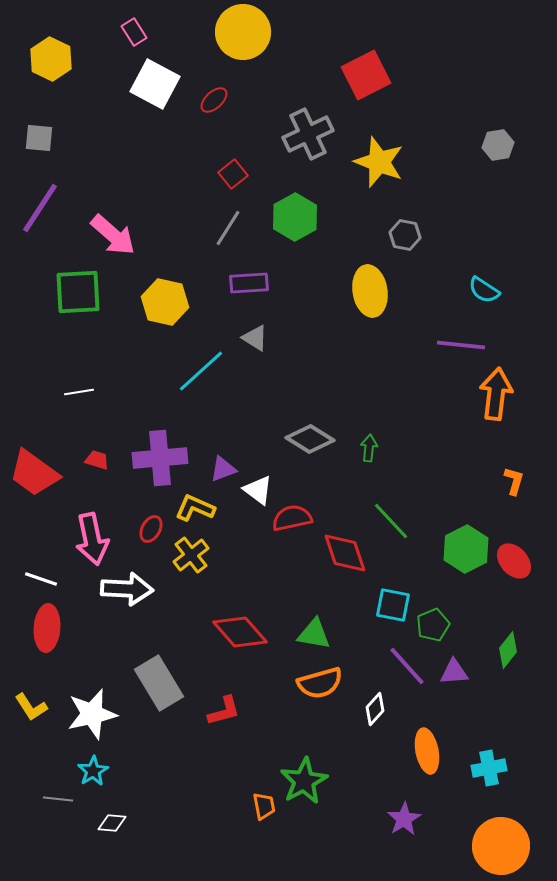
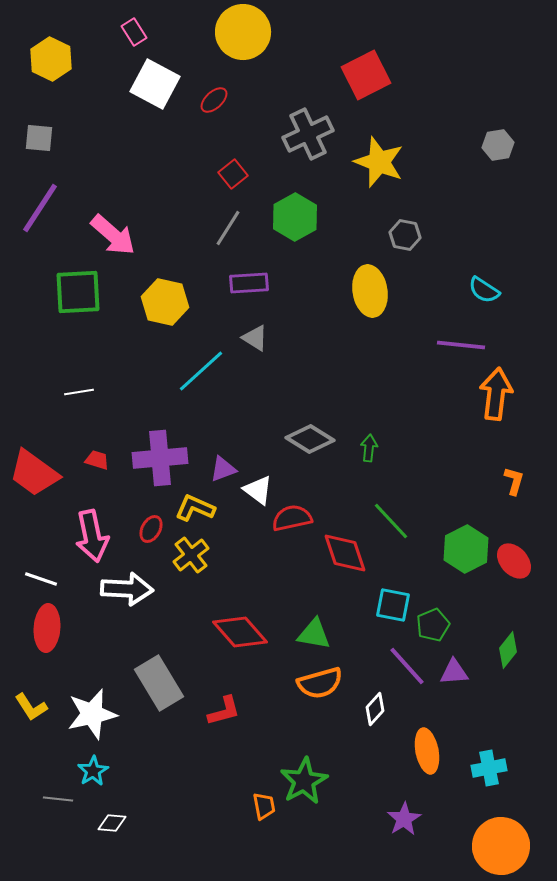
pink arrow at (92, 539): moved 3 px up
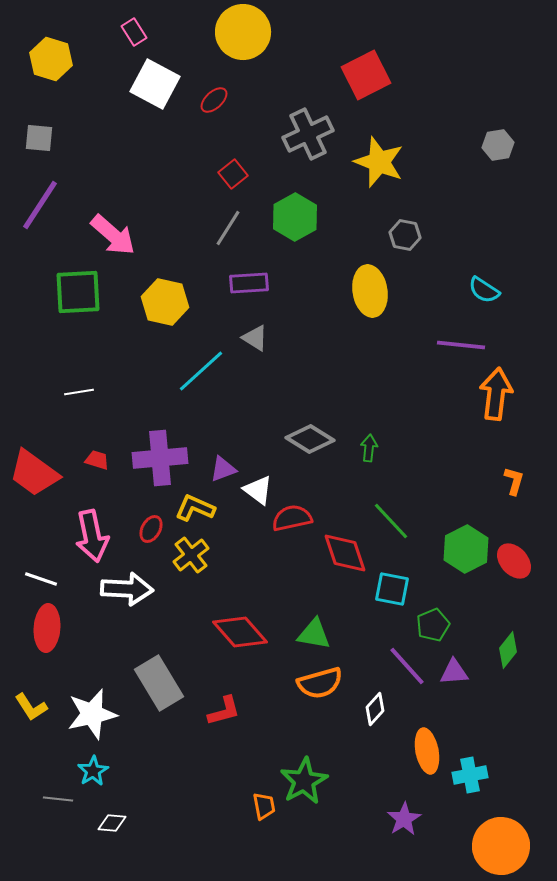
yellow hexagon at (51, 59): rotated 9 degrees counterclockwise
purple line at (40, 208): moved 3 px up
cyan square at (393, 605): moved 1 px left, 16 px up
cyan cross at (489, 768): moved 19 px left, 7 px down
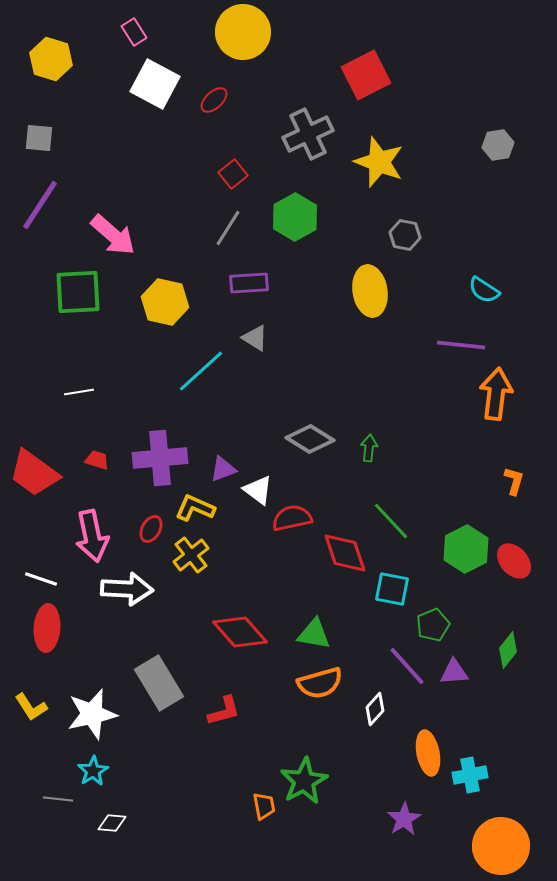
orange ellipse at (427, 751): moved 1 px right, 2 px down
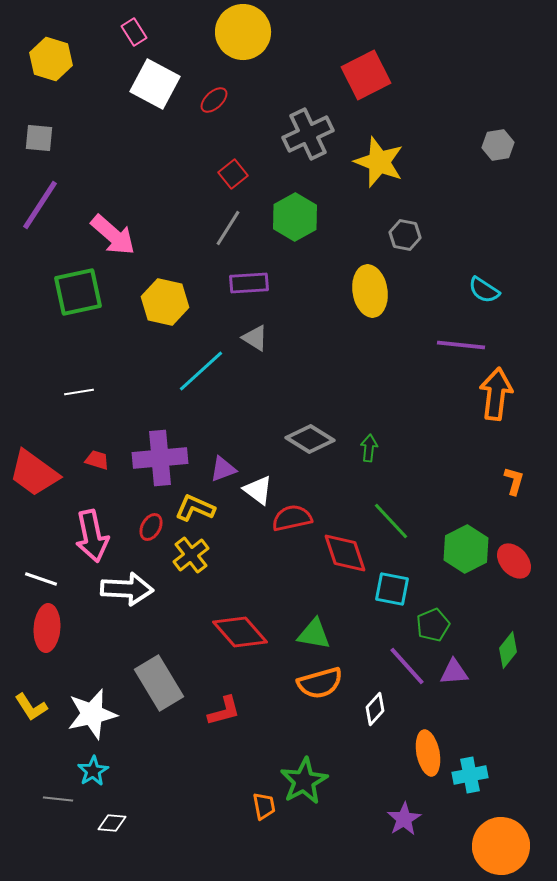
green square at (78, 292): rotated 9 degrees counterclockwise
red ellipse at (151, 529): moved 2 px up
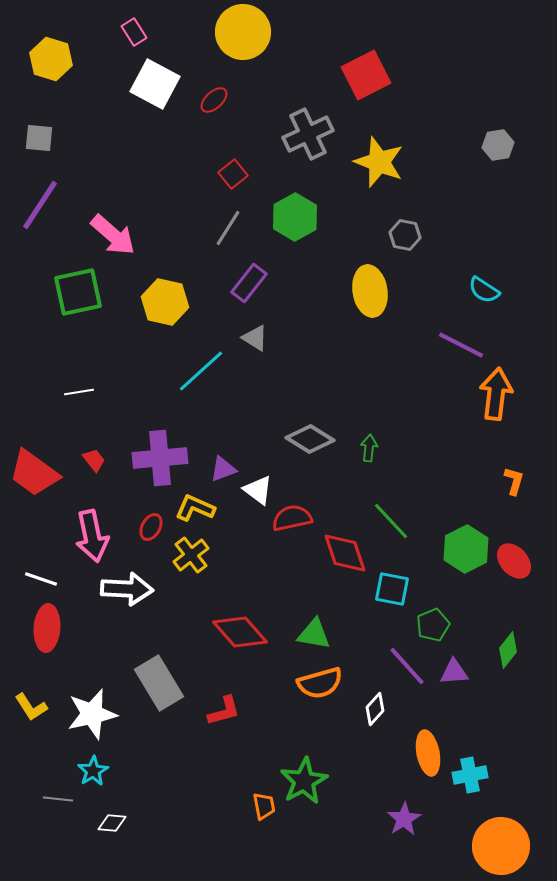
purple rectangle at (249, 283): rotated 48 degrees counterclockwise
purple line at (461, 345): rotated 21 degrees clockwise
red trapezoid at (97, 460): moved 3 px left; rotated 35 degrees clockwise
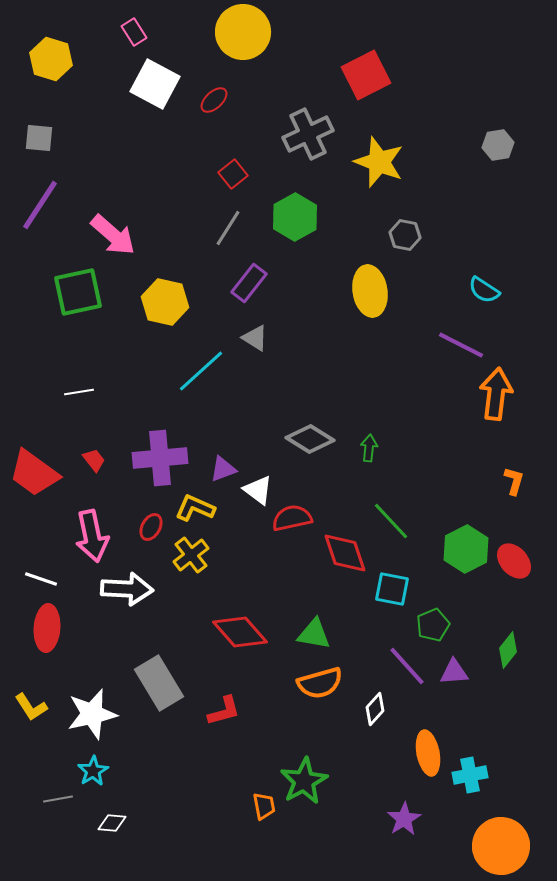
gray line at (58, 799): rotated 16 degrees counterclockwise
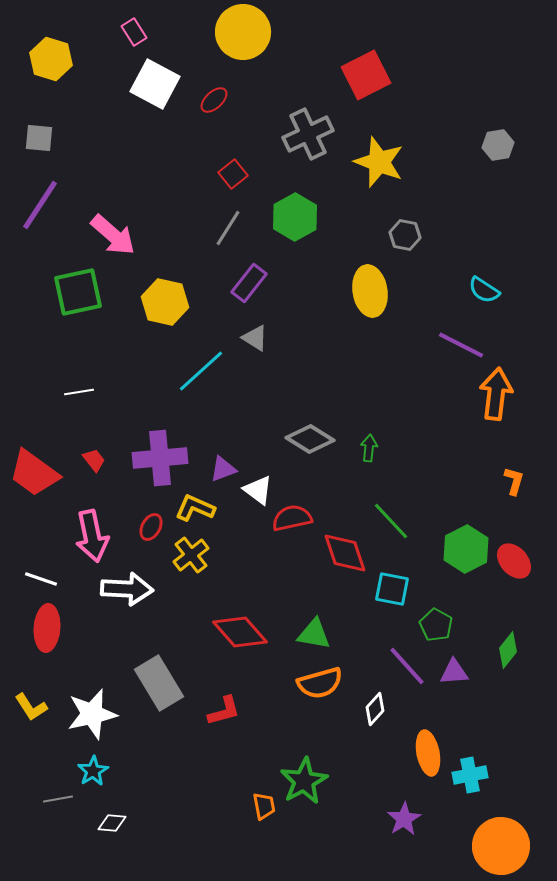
green pentagon at (433, 625): moved 3 px right; rotated 20 degrees counterclockwise
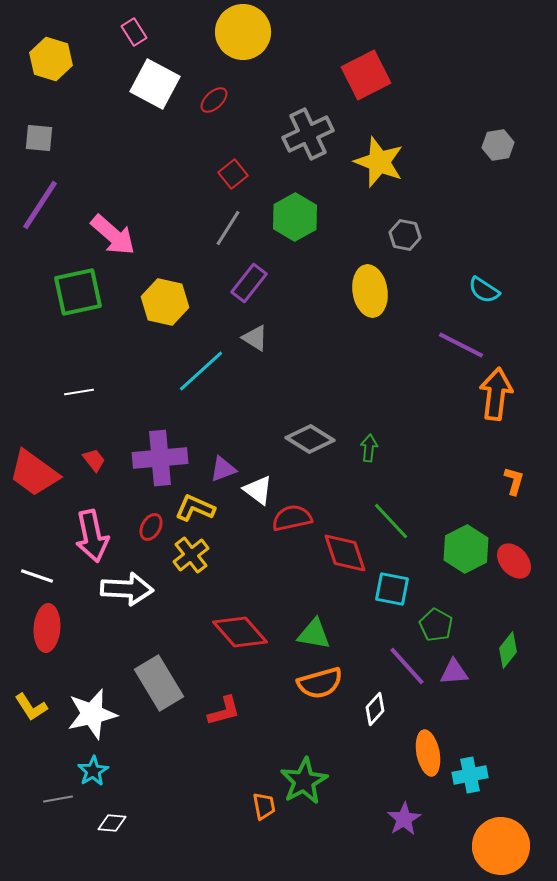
white line at (41, 579): moved 4 px left, 3 px up
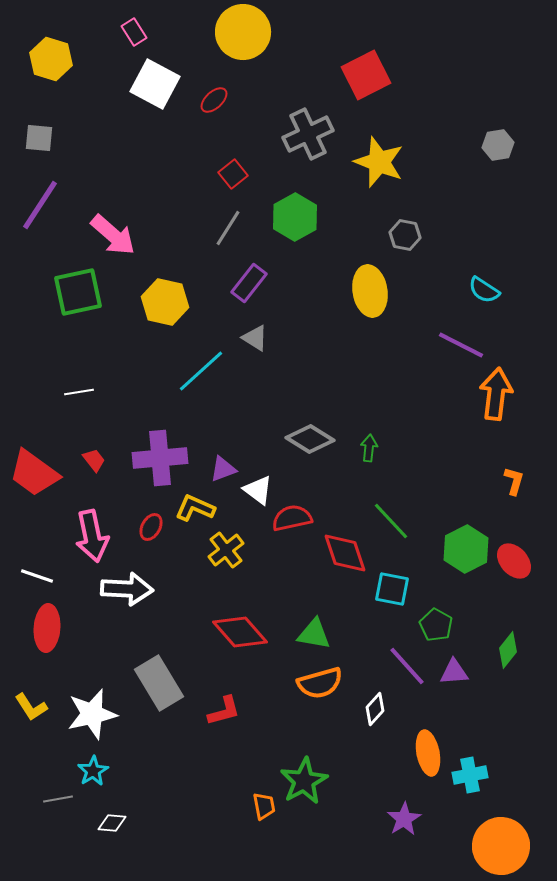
yellow cross at (191, 555): moved 35 px right, 5 px up
